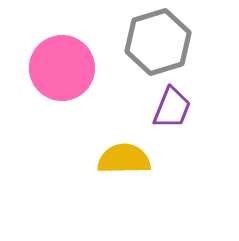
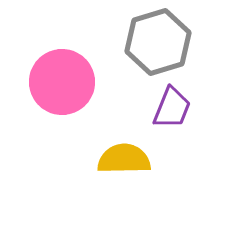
pink circle: moved 14 px down
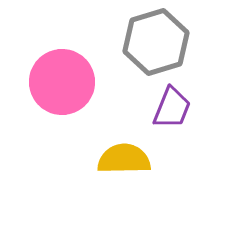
gray hexagon: moved 2 px left
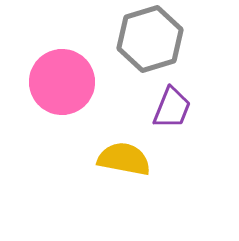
gray hexagon: moved 6 px left, 3 px up
yellow semicircle: rotated 12 degrees clockwise
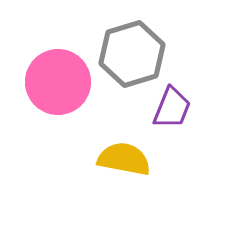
gray hexagon: moved 18 px left, 15 px down
pink circle: moved 4 px left
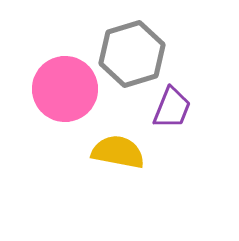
pink circle: moved 7 px right, 7 px down
yellow semicircle: moved 6 px left, 7 px up
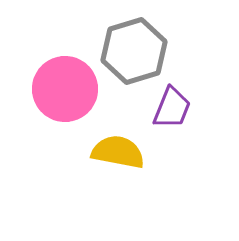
gray hexagon: moved 2 px right, 3 px up
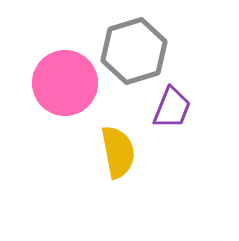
pink circle: moved 6 px up
yellow semicircle: rotated 68 degrees clockwise
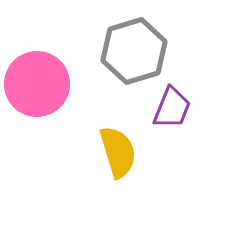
pink circle: moved 28 px left, 1 px down
yellow semicircle: rotated 6 degrees counterclockwise
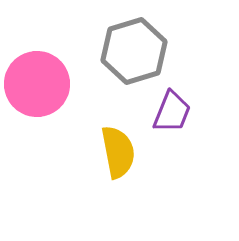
purple trapezoid: moved 4 px down
yellow semicircle: rotated 6 degrees clockwise
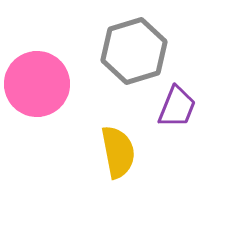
purple trapezoid: moved 5 px right, 5 px up
